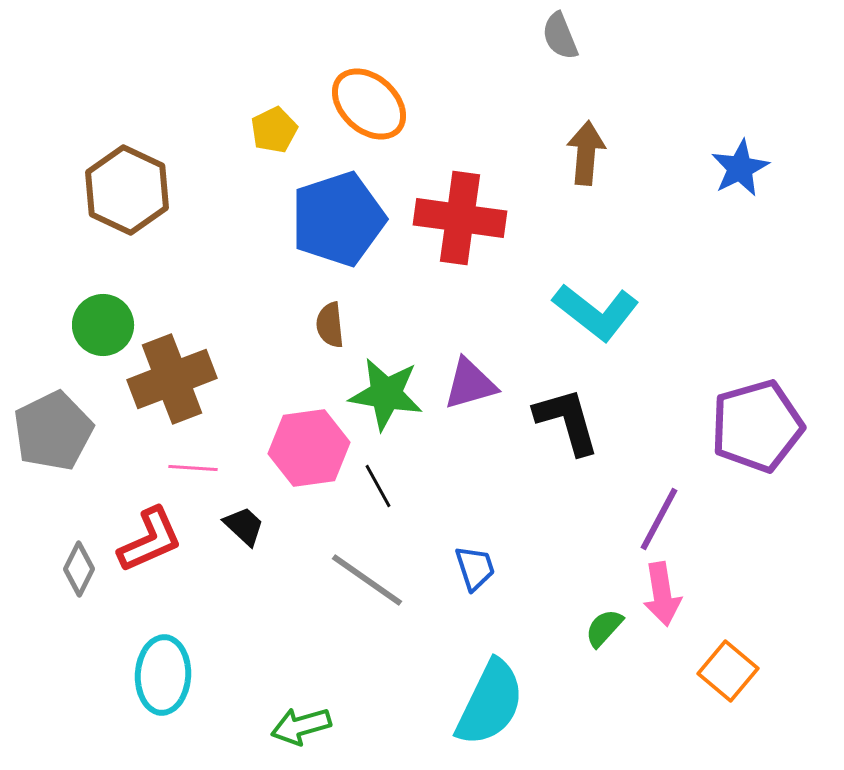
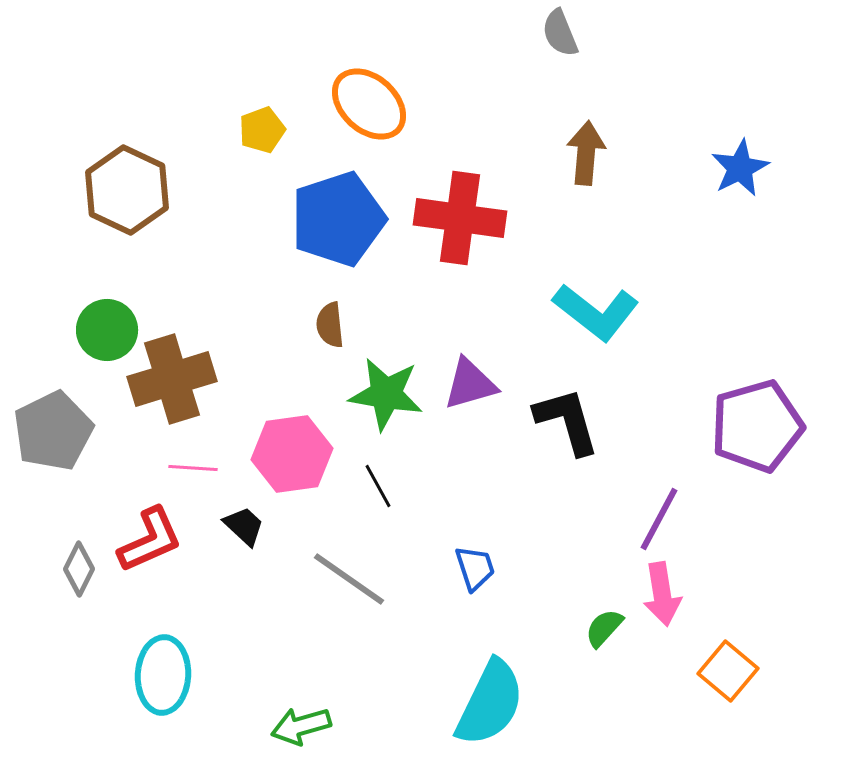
gray semicircle: moved 3 px up
yellow pentagon: moved 12 px left; rotated 6 degrees clockwise
green circle: moved 4 px right, 5 px down
brown cross: rotated 4 degrees clockwise
pink hexagon: moved 17 px left, 6 px down
gray line: moved 18 px left, 1 px up
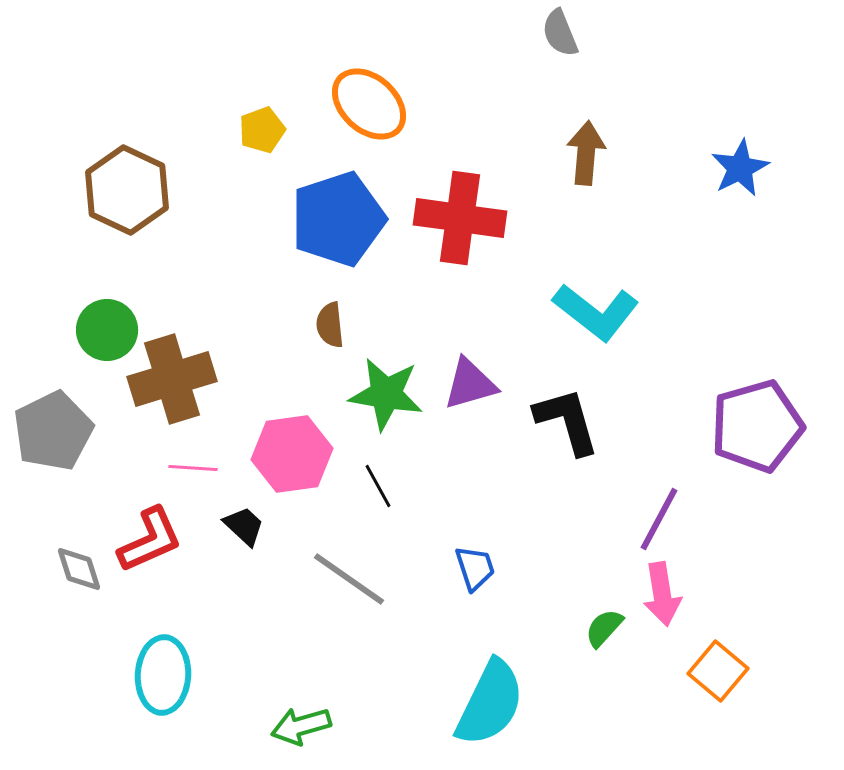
gray diamond: rotated 44 degrees counterclockwise
orange square: moved 10 px left
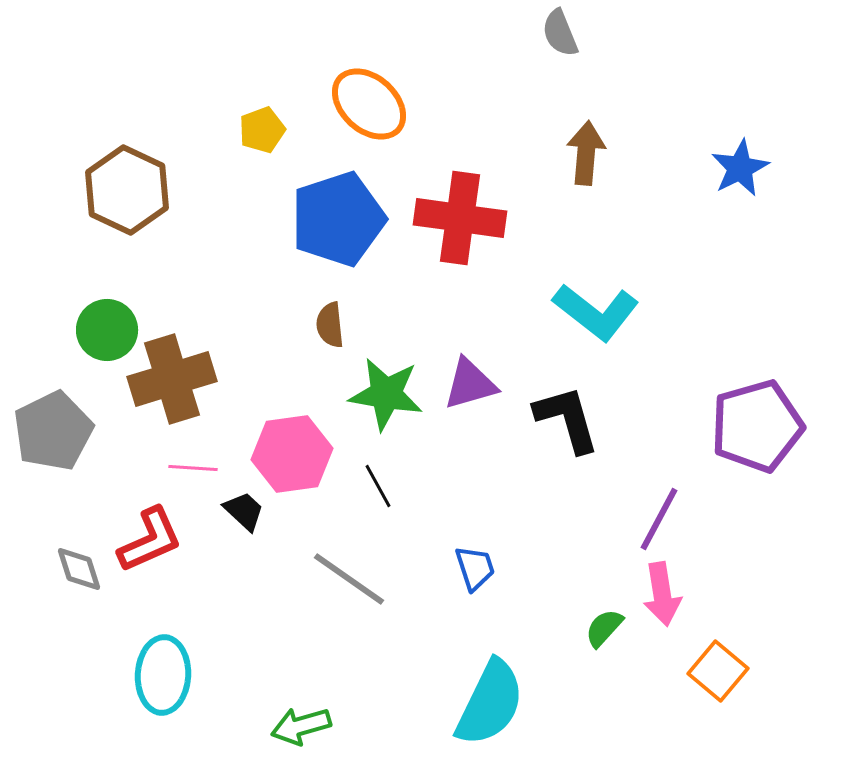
black L-shape: moved 2 px up
black trapezoid: moved 15 px up
